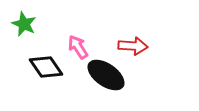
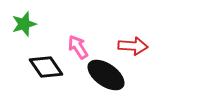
green star: rotated 30 degrees clockwise
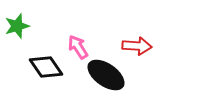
green star: moved 7 px left, 2 px down
red arrow: moved 4 px right
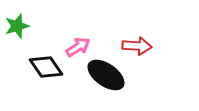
pink arrow: rotated 90 degrees clockwise
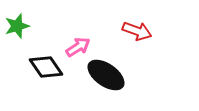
red arrow: moved 15 px up; rotated 16 degrees clockwise
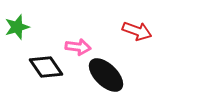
green star: moved 1 px down
pink arrow: rotated 40 degrees clockwise
black ellipse: rotated 9 degrees clockwise
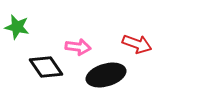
green star: rotated 30 degrees clockwise
red arrow: moved 13 px down
black ellipse: rotated 60 degrees counterclockwise
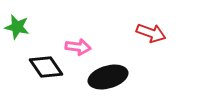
red arrow: moved 14 px right, 11 px up
black ellipse: moved 2 px right, 2 px down
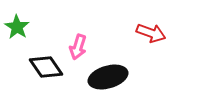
green star: rotated 20 degrees clockwise
pink arrow: rotated 100 degrees clockwise
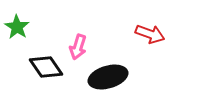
red arrow: moved 1 px left, 1 px down
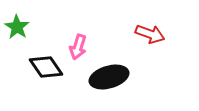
black ellipse: moved 1 px right
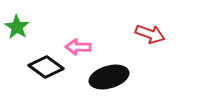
pink arrow: rotated 75 degrees clockwise
black diamond: rotated 20 degrees counterclockwise
